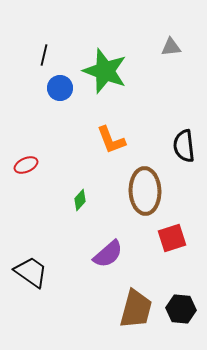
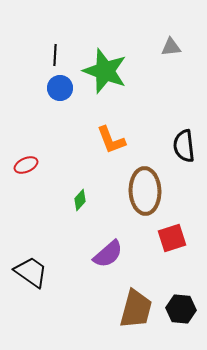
black line: moved 11 px right; rotated 10 degrees counterclockwise
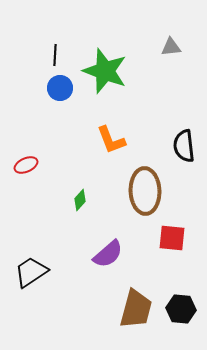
red square: rotated 24 degrees clockwise
black trapezoid: rotated 69 degrees counterclockwise
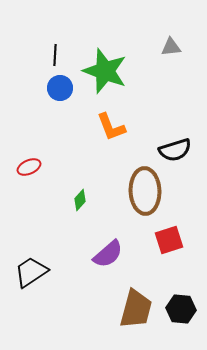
orange L-shape: moved 13 px up
black semicircle: moved 9 px left, 4 px down; rotated 100 degrees counterclockwise
red ellipse: moved 3 px right, 2 px down
red square: moved 3 px left, 2 px down; rotated 24 degrees counterclockwise
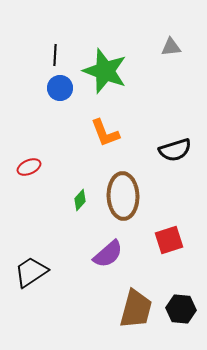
orange L-shape: moved 6 px left, 6 px down
brown ellipse: moved 22 px left, 5 px down
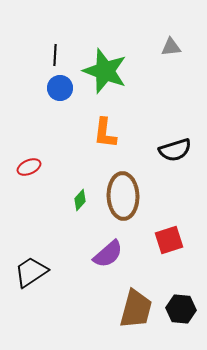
orange L-shape: rotated 28 degrees clockwise
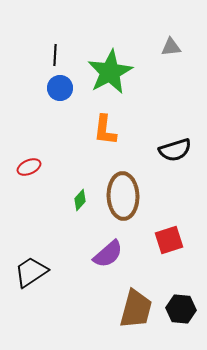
green star: moved 5 px right, 1 px down; rotated 24 degrees clockwise
orange L-shape: moved 3 px up
